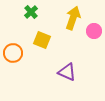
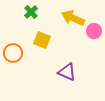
yellow arrow: rotated 85 degrees counterclockwise
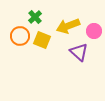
green cross: moved 4 px right, 5 px down
yellow arrow: moved 5 px left, 8 px down; rotated 45 degrees counterclockwise
orange circle: moved 7 px right, 17 px up
purple triangle: moved 12 px right, 20 px up; rotated 18 degrees clockwise
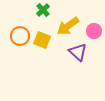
green cross: moved 8 px right, 7 px up
yellow arrow: rotated 15 degrees counterclockwise
purple triangle: moved 1 px left
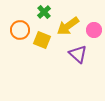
green cross: moved 1 px right, 2 px down
pink circle: moved 1 px up
orange circle: moved 6 px up
purple triangle: moved 2 px down
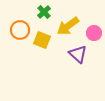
pink circle: moved 3 px down
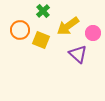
green cross: moved 1 px left, 1 px up
pink circle: moved 1 px left
yellow square: moved 1 px left
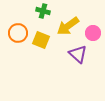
green cross: rotated 32 degrees counterclockwise
orange circle: moved 2 px left, 3 px down
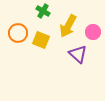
green cross: rotated 16 degrees clockwise
yellow arrow: rotated 25 degrees counterclockwise
pink circle: moved 1 px up
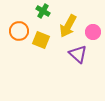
orange circle: moved 1 px right, 2 px up
